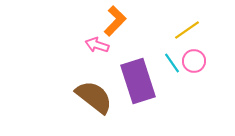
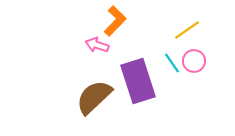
brown semicircle: rotated 81 degrees counterclockwise
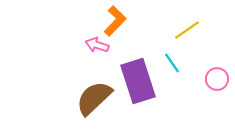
pink circle: moved 23 px right, 18 px down
brown semicircle: moved 1 px down
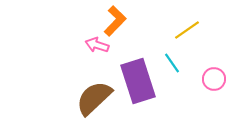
pink circle: moved 3 px left
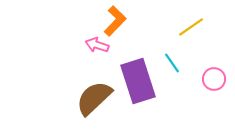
yellow line: moved 4 px right, 3 px up
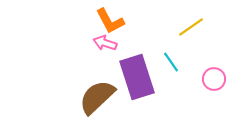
orange L-shape: moved 5 px left; rotated 108 degrees clockwise
pink arrow: moved 8 px right, 2 px up
cyan line: moved 1 px left, 1 px up
purple rectangle: moved 1 px left, 4 px up
brown semicircle: moved 3 px right, 1 px up
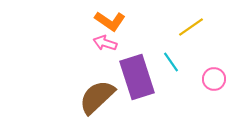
orange L-shape: rotated 28 degrees counterclockwise
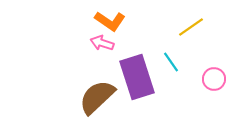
pink arrow: moved 3 px left
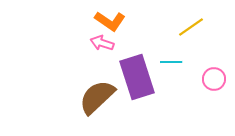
cyan line: rotated 55 degrees counterclockwise
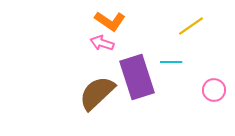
yellow line: moved 1 px up
pink circle: moved 11 px down
brown semicircle: moved 4 px up
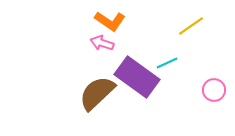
cyan line: moved 4 px left, 1 px down; rotated 25 degrees counterclockwise
purple rectangle: rotated 36 degrees counterclockwise
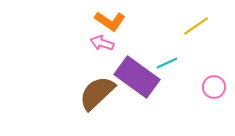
yellow line: moved 5 px right
pink circle: moved 3 px up
